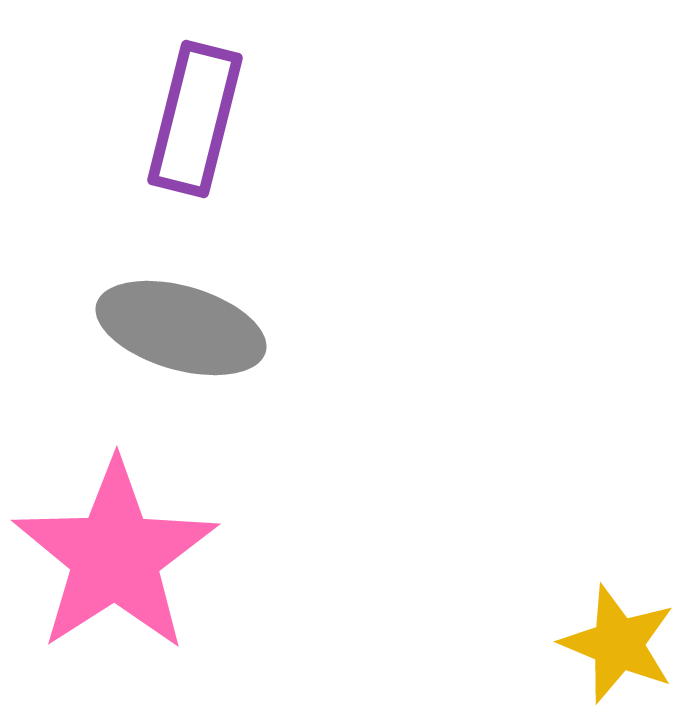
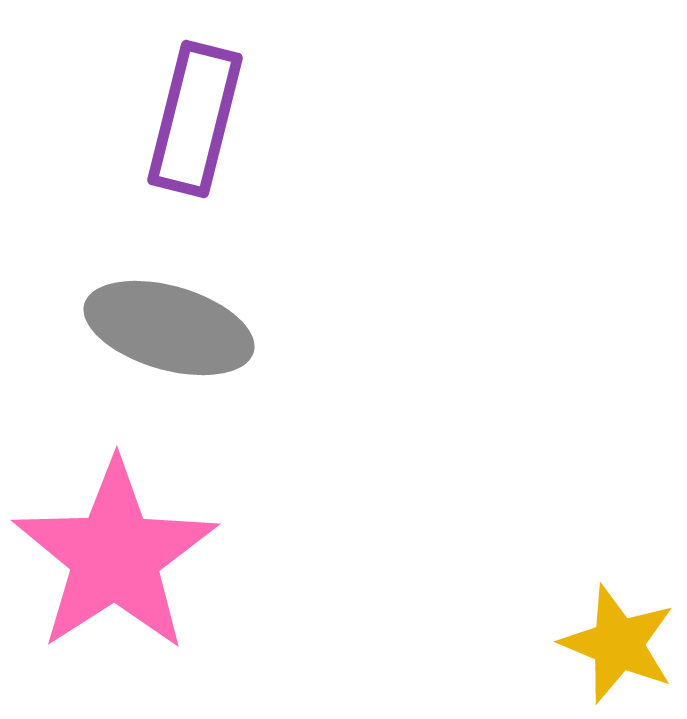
gray ellipse: moved 12 px left
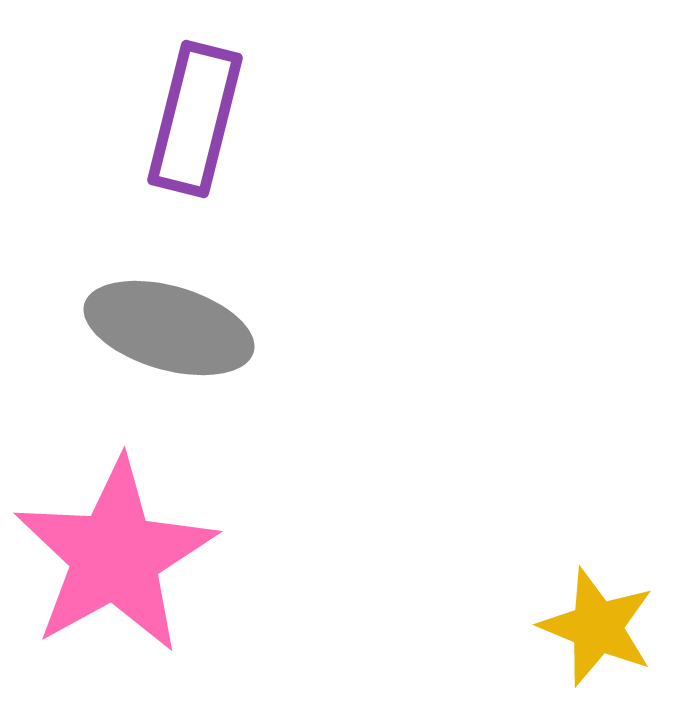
pink star: rotated 4 degrees clockwise
yellow star: moved 21 px left, 17 px up
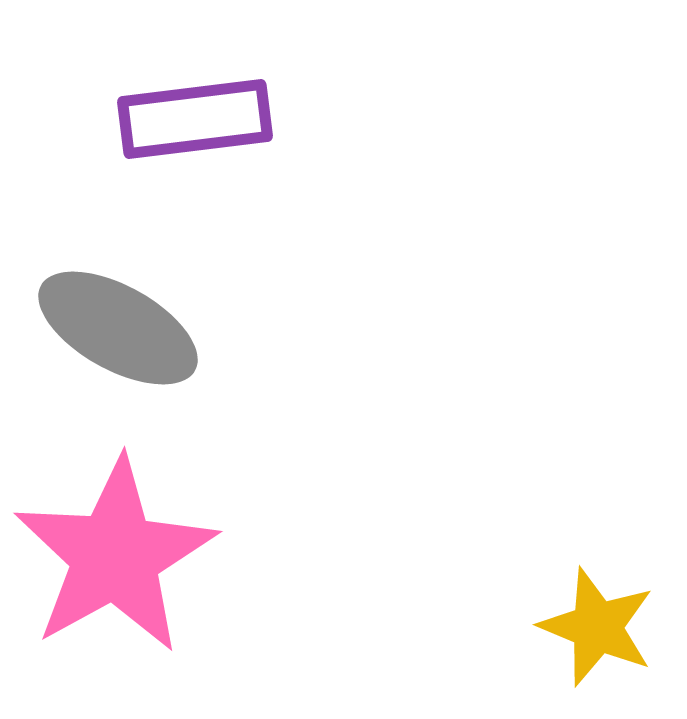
purple rectangle: rotated 69 degrees clockwise
gray ellipse: moved 51 px left; rotated 13 degrees clockwise
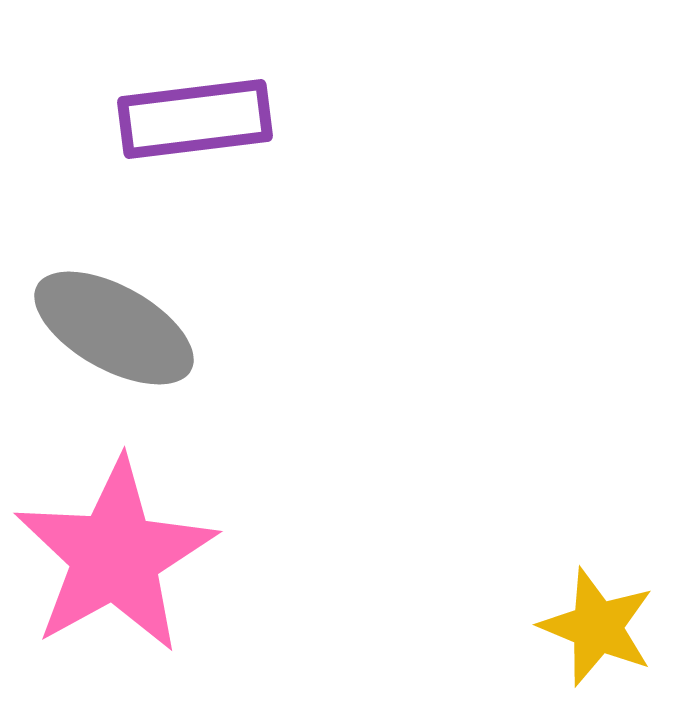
gray ellipse: moved 4 px left
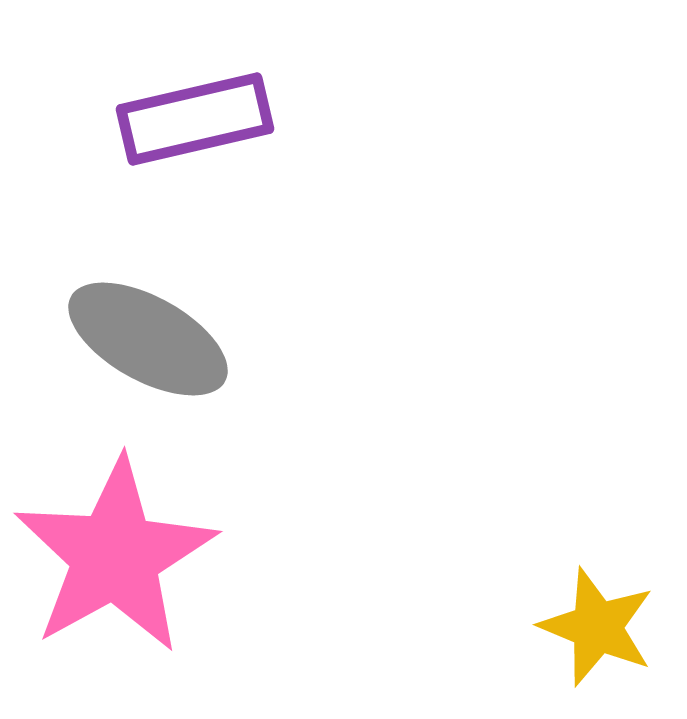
purple rectangle: rotated 6 degrees counterclockwise
gray ellipse: moved 34 px right, 11 px down
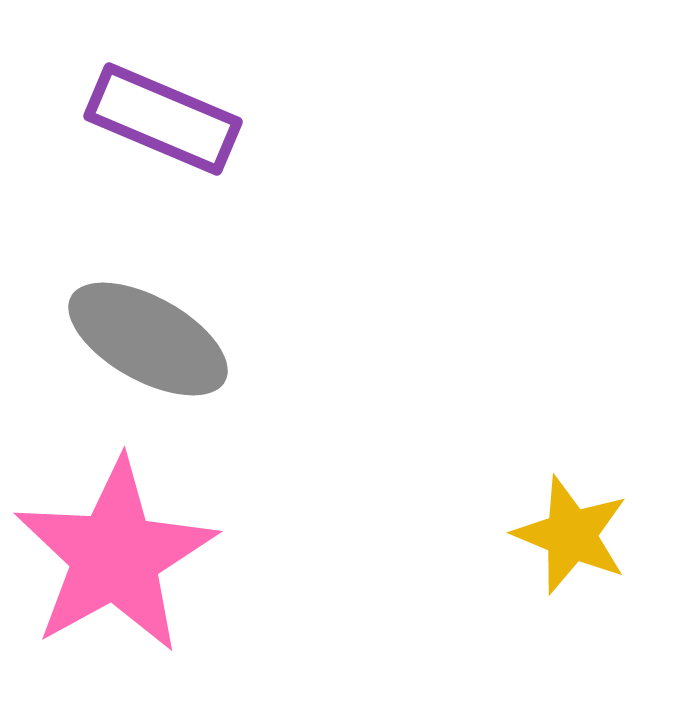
purple rectangle: moved 32 px left; rotated 36 degrees clockwise
yellow star: moved 26 px left, 92 px up
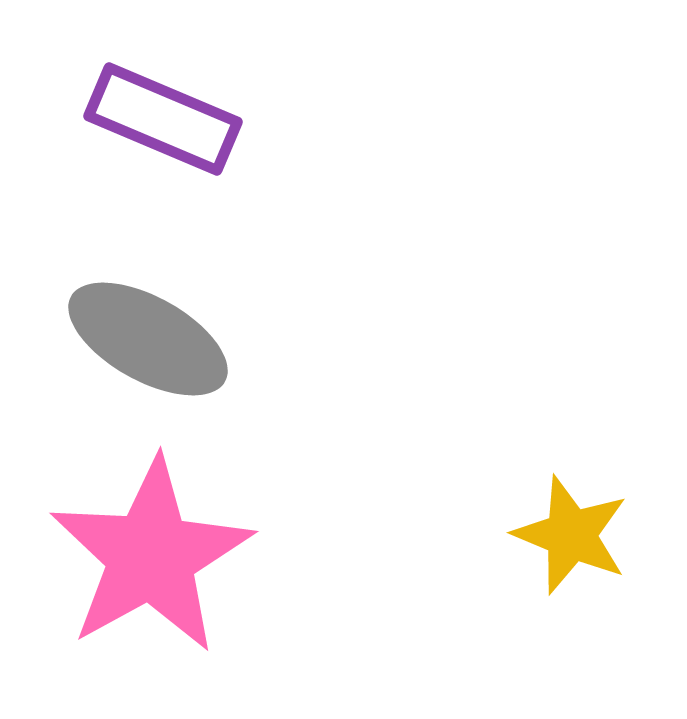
pink star: moved 36 px right
